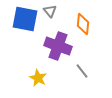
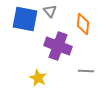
gray line: moved 4 px right; rotated 49 degrees counterclockwise
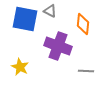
gray triangle: rotated 24 degrees counterclockwise
yellow star: moved 18 px left, 11 px up
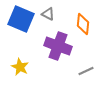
gray triangle: moved 2 px left, 3 px down
blue square: moved 4 px left; rotated 12 degrees clockwise
gray line: rotated 28 degrees counterclockwise
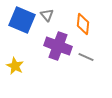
gray triangle: moved 1 px left, 1 px down; rotated 24 degrees clockwise
blue square: moved 1 px right, 1 px down
yellow star: moved 5 px left, 1 px up
gray line: moved 14 px up; rotated 49 degrees clockwise
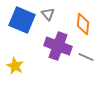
gray triangle: moved 1 px right, 1 px up
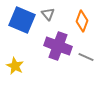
orange diamond: moved 1 px left, 3 px up; rotated 15 degrees clockwise
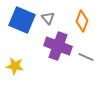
gray triangle: moved 4 px down
yellow star: rotated 18 degrees counterclockwise
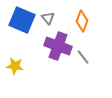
gray line: moved 3 px left; rotated 28 degrees clockwise
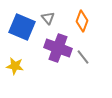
blue square: moved 7 px down
purple cross: moved 2 px down
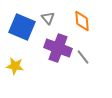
orange diamond: rotated 25 degrees counterclockwise
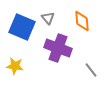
gray line: moved 8 px right, 13 px down
